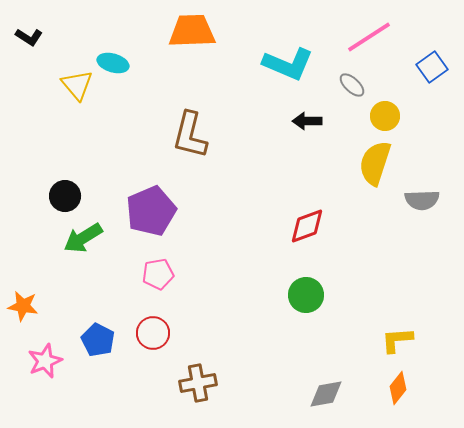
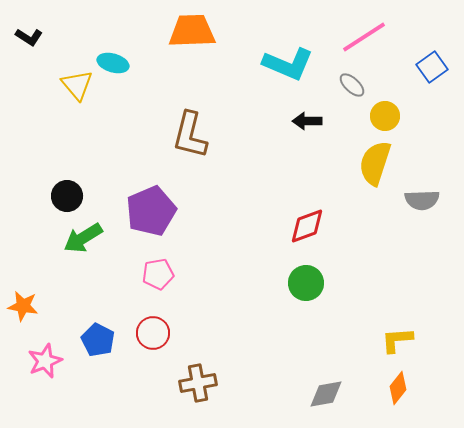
pink line: moved 5 px left
black circle: moved 2 px right
green circle: moved 12 px up
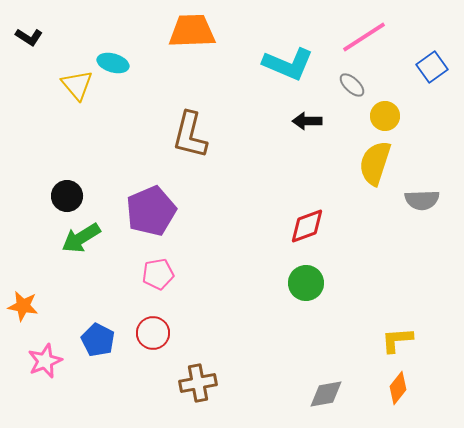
green arrow: moved 2 px left
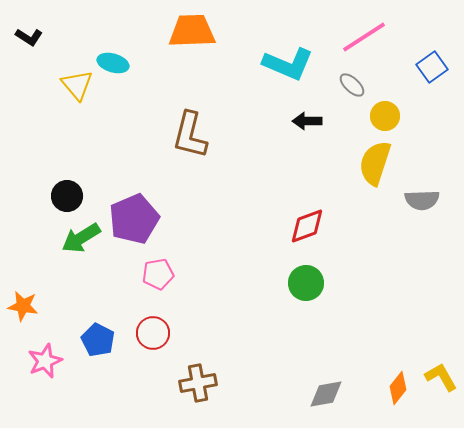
purple pentagon: moved 17 px left, 8 px down
yellow L-shape: moved 44 px right, 37 px down; rotated 64 degrees clockwise
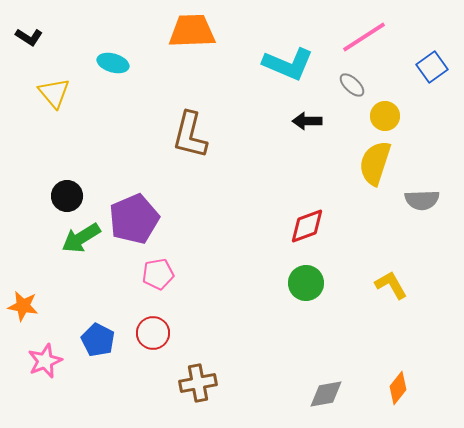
yellow triangle: moved 23 px left, 8 px down
yellow L-shape: moved 50 px left, 92 px up
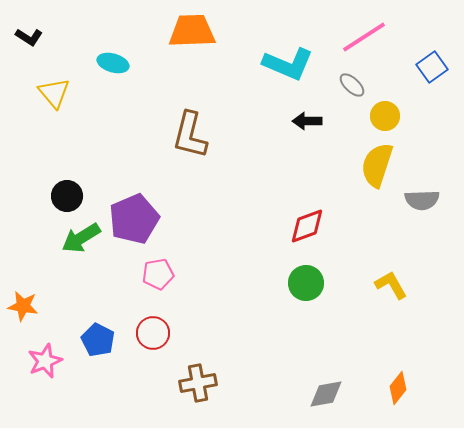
yellow semicircle: moved 2 px right, 2 px down
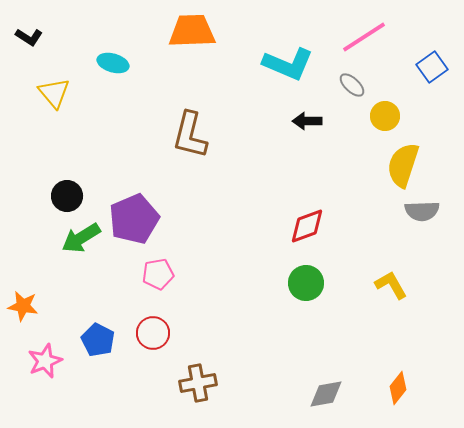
yellow semicircle: moved 26 px right
gray semicircle: moved 11 px down
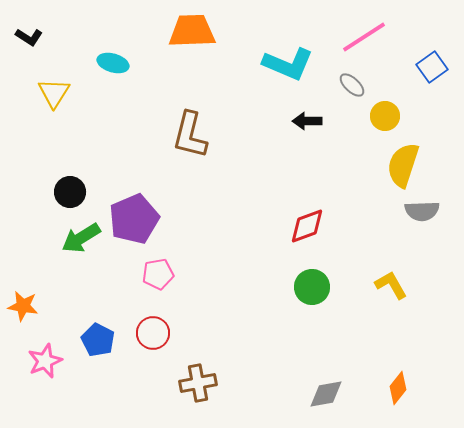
yellow triangle: rotated 12 degrees clockwise
black circle: moved 3 px right, 4 px up
green circle: moved 6 px right, 4 px down
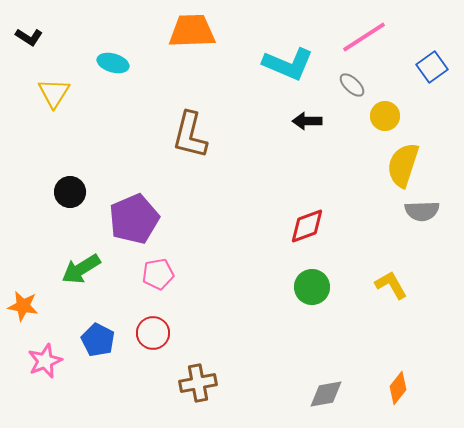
green arrow: moved 31 px down
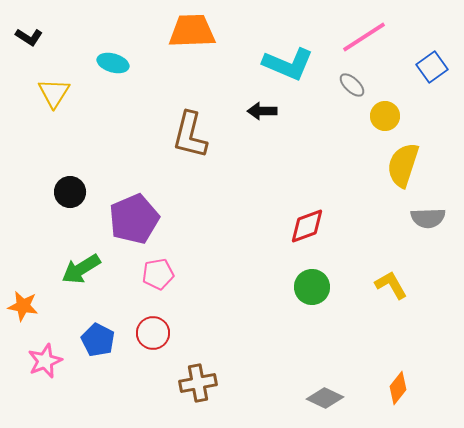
black arrow: moved 45 px left, 10 px up
gray semicircle: moved 6 px right, 7 px down
gray diamond: moved 1 px left, 4 px down; rotated 36 degrees clockwise
